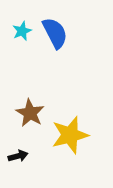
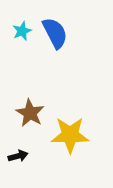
yellow star: rotated 15 degrees clockwise
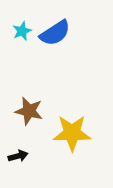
blue semicircle: rotated 84 degrees clockwise
brown star: moved 1 px left, 2 px up; rotated 16 degrees counterclockwise
yellow star: moved 2 px right, 2 px up
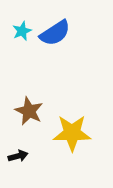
brown star: rotated 12 degrees clockwise
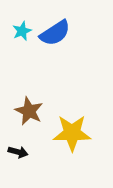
black arrow: moved 4 px up; rotated 30 degrees clockwise
